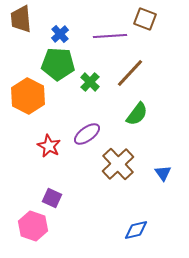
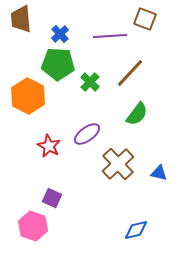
blue triangle: moved 4 px left; rotated 42 degrees counterclockwise
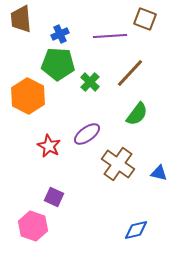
blue cross: rotated 18 degrees clockwise
brown cross: rotated 12 degrees counterclockwise
purple square: moved 2 px right, 1 px up
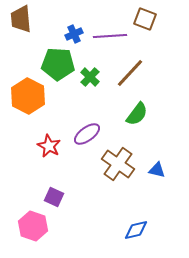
blue cross: moved 14 px right
green cross: moved 5 px up
blue triangle: moved 2 px left, 3 px up
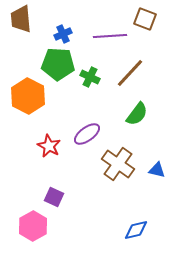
blue cross: moved 11 px left
green cross: rotated 18 degrees counterclockwise
pink hexagon: rotated 12 degrees clockwise
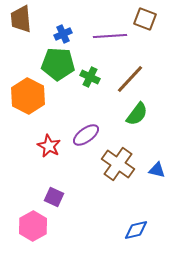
brown line: moved 6 px down
purple ellipse: moved 1 px left, 1 px down
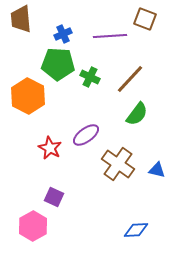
red star: moved 1 px right, 2 px down
blue diamond: rotated 10 degrees clockwise
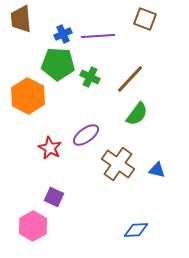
purple line: moved 12 px left
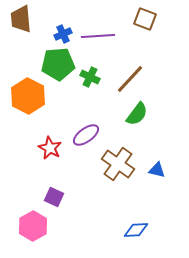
green pentagon: rotated 8 degrees counterclockwise
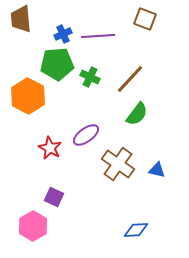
green pentagon: moved 1 px left
